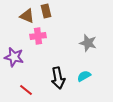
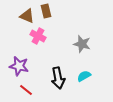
pink cross: rotated 35 degrees clockwise
gray star: moved 6 px left, 1 px down
purple star: moved 5 px right, 9 px down
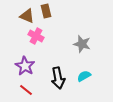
pink cross: moved 2 px left
purple star: moved 6 px right; rotated 18 degrees clockwise
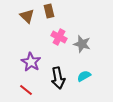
brown rectangle: moved 3 px right
brown triangle: rotated 21 degrees clockwise
pink cross: moved 23 px right, 1 px down
purple star: moved 6 px right, 4 px up
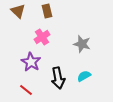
brown rectangle: moved 2 px left
brown triangle: moved 9 px left, 5 px up
pink cross: moved 17 px left; rotated 28 degrees clockwise
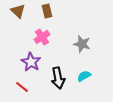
red line: moved 4 px left, 3 px up
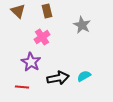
gray star: moved 19 px up; rotated 12 degrees clockwise
black arrow: rotated 90 degrees counterclockwise
red line: rotated 32 degrees counterclockwise
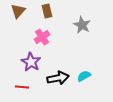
brown triangle: rotated 28 degrees clockwise
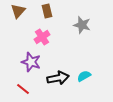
gray star: rotated 12 degrees counterclockwise
purple star: rotated 12 degrees counterclockwise
red line: moved 1 px right, 2 px down; rotated 32 degrees clockwise
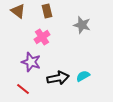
brown triangle: rotated 35 degrees counterclockwise
cyan semicircle: moved 1 px left
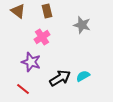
black arrow: moved 2 px right; rotated 20 degrees counterclockwise
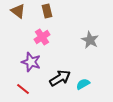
gray star: moved 8 px right, 15 px down; rotated 12 degrees clockwise
cyan semicircle: moved 8 px down
